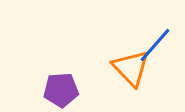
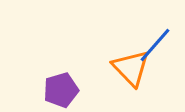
purple pentagon: rotated 12 degrees counterclockwise
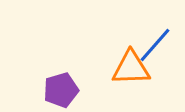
orange triangle: rotated 48 degrees counterclockwise
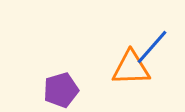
blue line: moved 3 px left, 2 px down
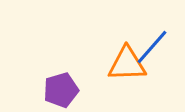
orange triangle: moved 4 px left, 4 px up
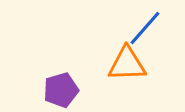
blue line: moved 7 px left, 19 px up
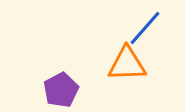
purple pentagon: rotated 12 degrees counterclockwise
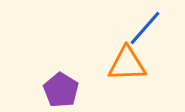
purple pentagon: rotated 12 degrees counterclockwise
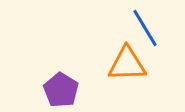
blue line: rotated 72 degrees counterclockwise
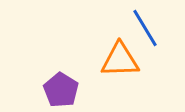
orange triangle: moved 7 px left, 4 px up
